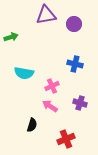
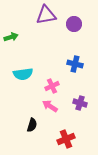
cyan semicircle: moved 1 px left, 1 px down; rotated 18 degrees counterclockwise
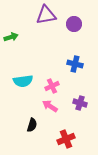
cyan semicircle: moved 7 px down
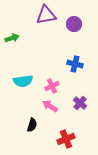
green arrow: moved 1 px right, 1 px down
purple cross: rotated 24 degrees clockwise
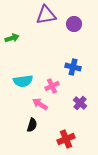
blue cross: moved 2 px left, 3 px down
pink arrow: moved 10 px left, 2 px up
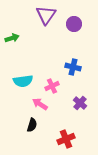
purple triangle: rotated 45 degrees counterclockwise
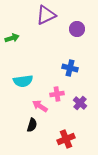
purple triangle: rotated 30 degrees clockwise
purple circle: moved 3 px right, 5 px down
blue cross: moved 3 px left, 1 px down
pink cross: moved 5 px right, 8 px down; rotated 16 degrees clockwise
pink arrow: moved 2 px down
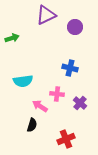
purple circle: moved 2 px left, 2 px up
pink cross: rotated 16 degrees clockwise
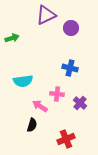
purple circle: moved 4 px left, 1 px down
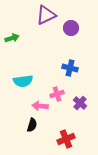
pink cross: rotated 24 degrees counterclockwise
pink arrow: rotated 28 degrees counterclockwise
